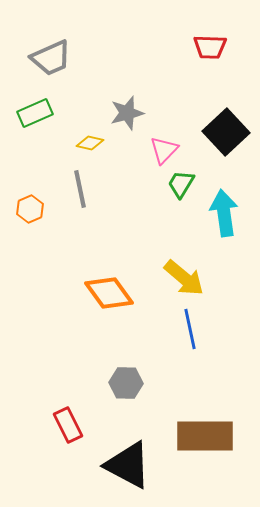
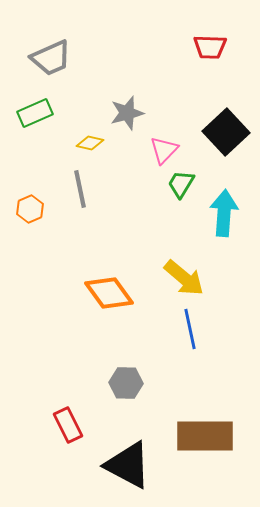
cyan arrow: rotated 12 degrees clockwise
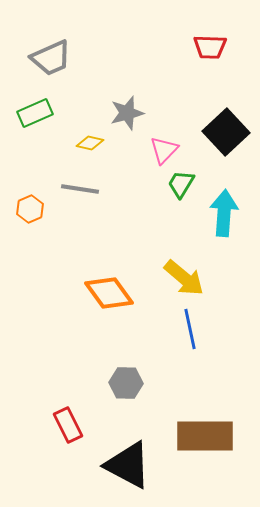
gray line: rotated 69 degrees counterclockwise
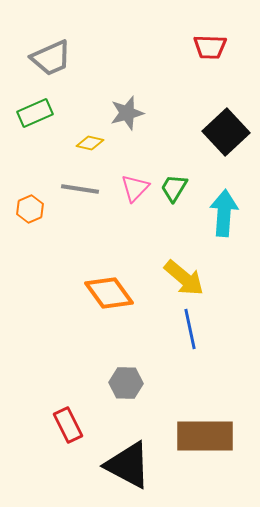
pink triangle: moved 29 px left, 38 px down
green trapezoid: moved 7 px left, 4 px down
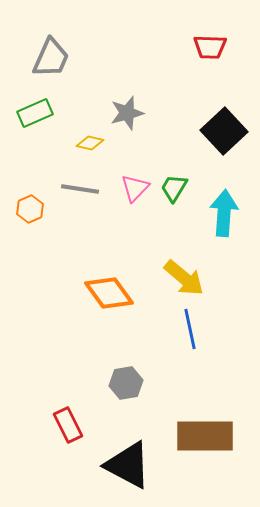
gray trapezoid: rotated 42 degrees counterclockwise
black square: moved 2 px left, 1 px up
gray hexagon: rotated 12 degrees counterclockwise
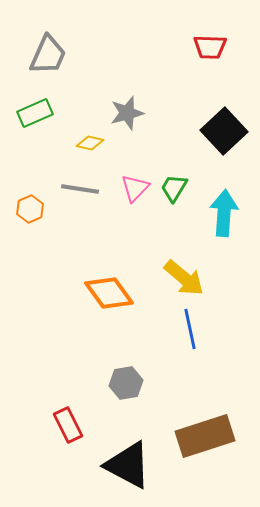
gray trapezoid: moved 3 px left, 3 px up
brown rectangle: rotated 18 degrees counterclockwise
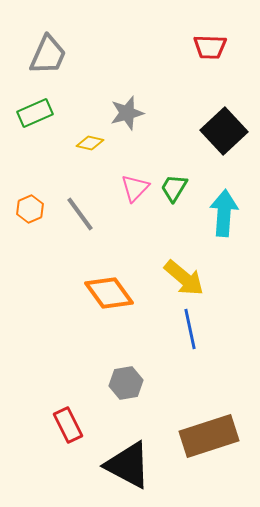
gray line: moved 25 px down; rotated 45 degrees clockwise
brown rectangle: moved 4 px right
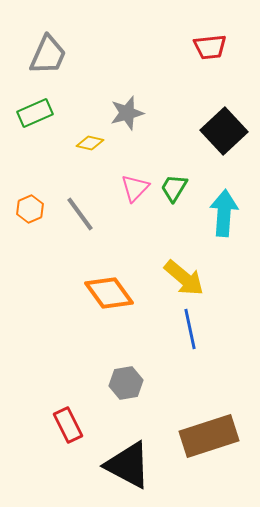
red trapezoid: rotated 8 degrees counterclockwise
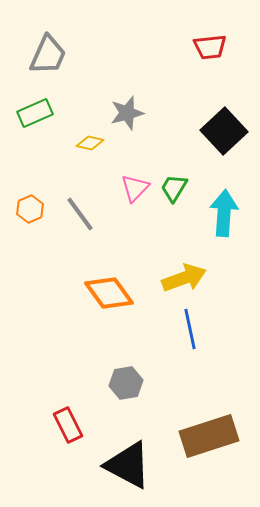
yellow arrow: rotated 60 degrees counterclockwise
